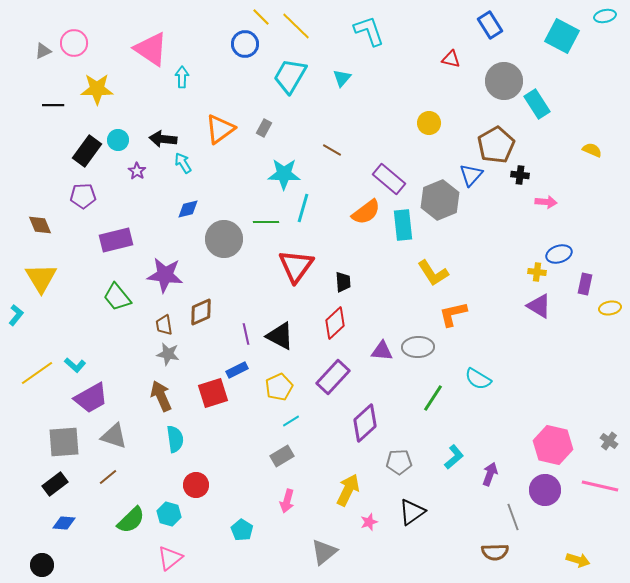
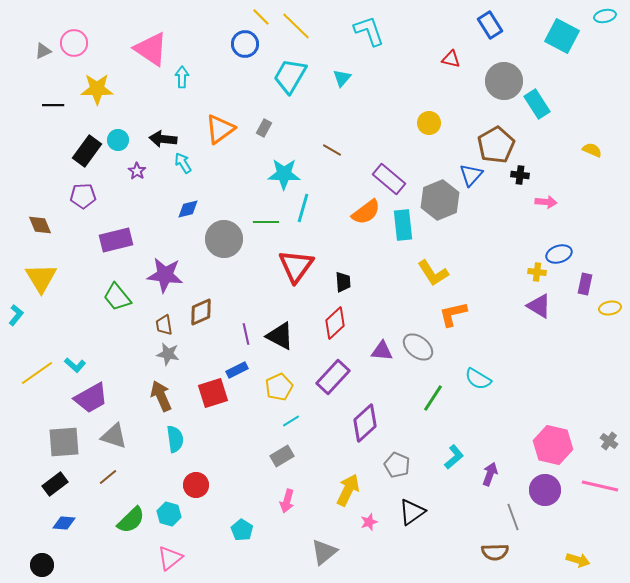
gray ellipse at (418, 347): rotated 40 degrees clockwise
gray pentagon at (399, 462): moved 2 px left, 3 px down; rotated 25 degrees clockwise
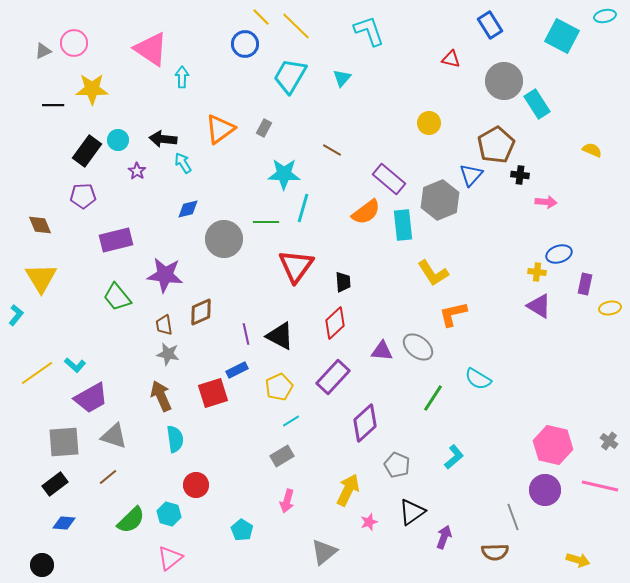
yellow star at (97, 89): moved 5 px left
purple arrow at (490, 474): moved 46 px left, 63 px down
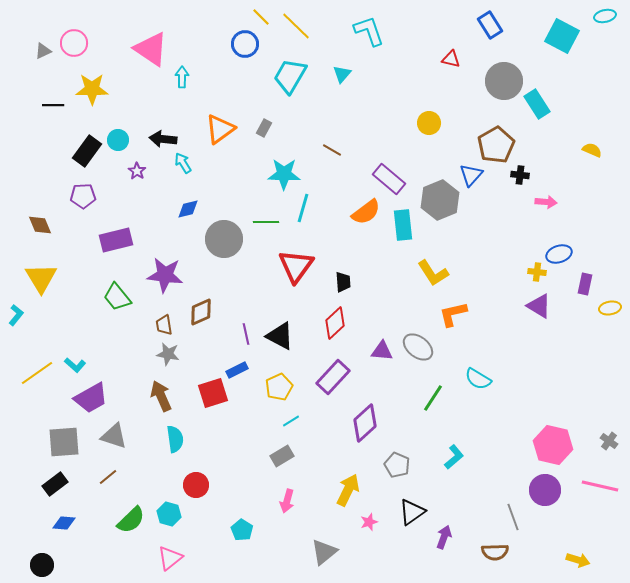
cyan triangle at (342, 78): moved 4 px up
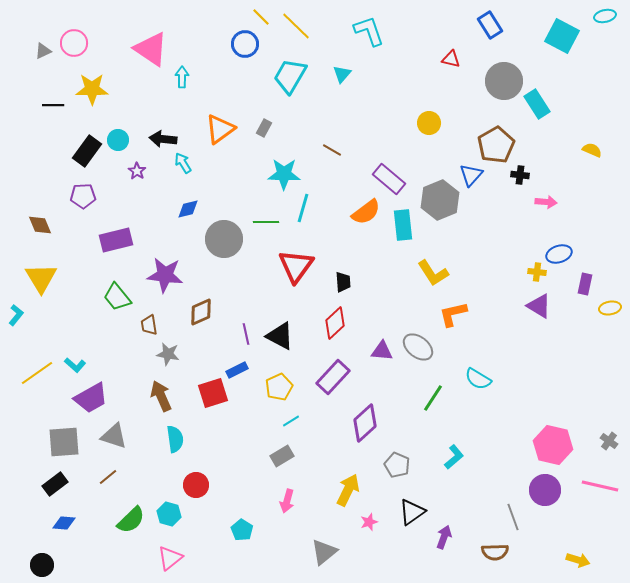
brown trapezoid at (164, 325): moved 15 px left
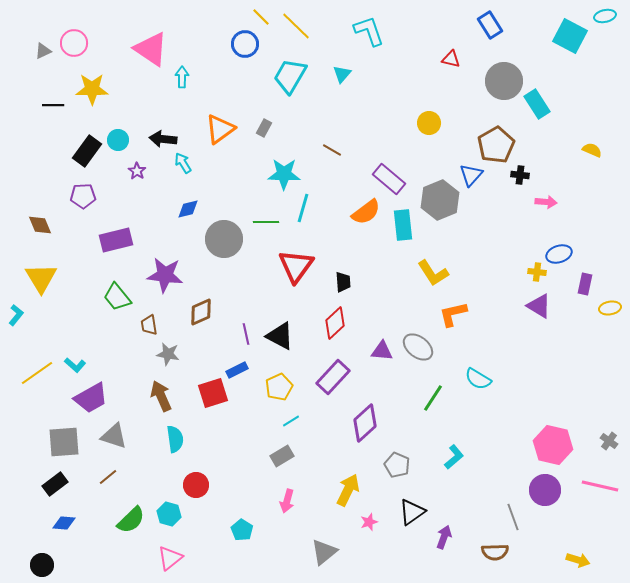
cyan square at (562, 36): moved 8 px right
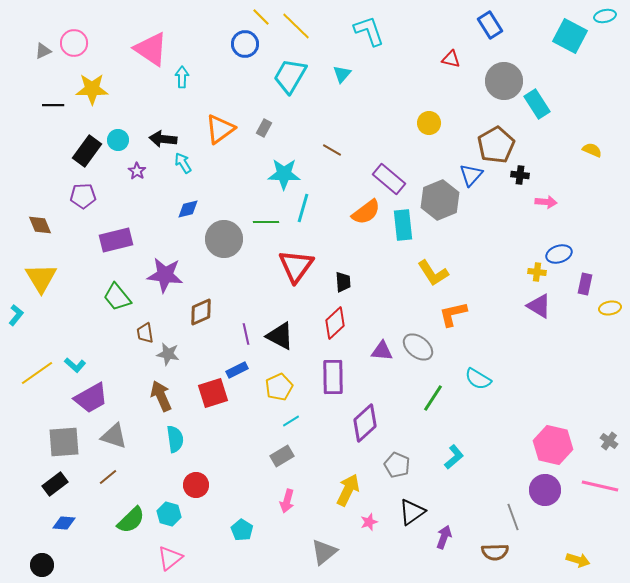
brown trapezoid at (149, 325): moved 4 px left, 8 px down
purple rectangle at (333, 377): rotated 44 degrees counterclockwise
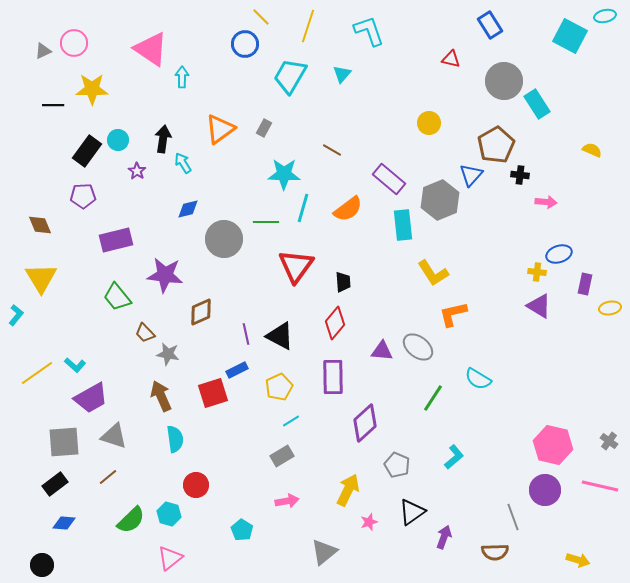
yellow line at (296, 26): moved 12 px right; rotated 64 degrees clockwise
black arrow at (163, 139): rotated 92 degrees clockwise
orange semicircle at (366, 212): moved 18 px left, 3 px up
red diamond at (335, 323): rotated 8 degrees counterclockwise
brown trapezoid at (145, 333): rotated 35 degrees counterclockwise
pink arrow at (287, 501): rotated 115 degrees counterclockwise
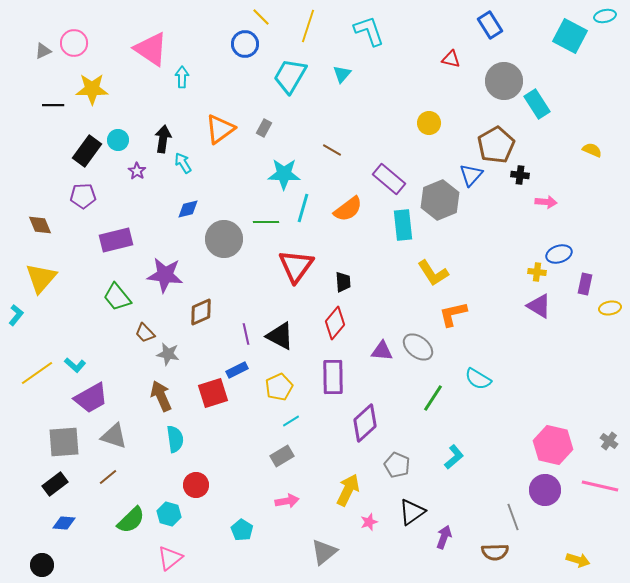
yellow triangle at (41, 278): rotated 12 degrees clockwise
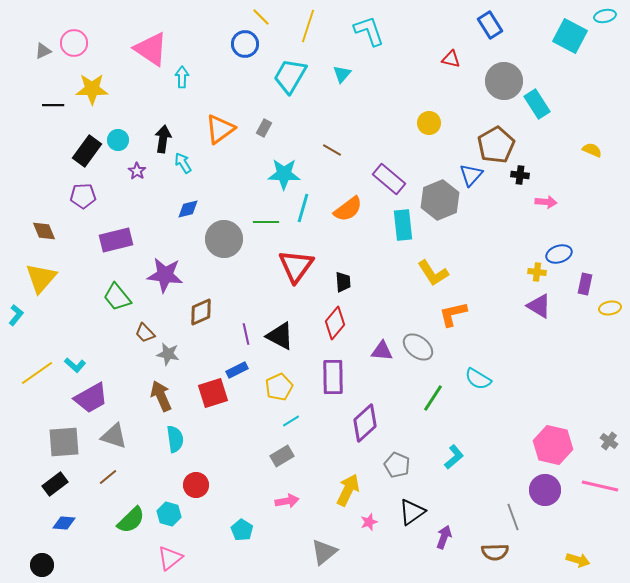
brown diamond at (40, 225): moved 4 px right, 6 px down
